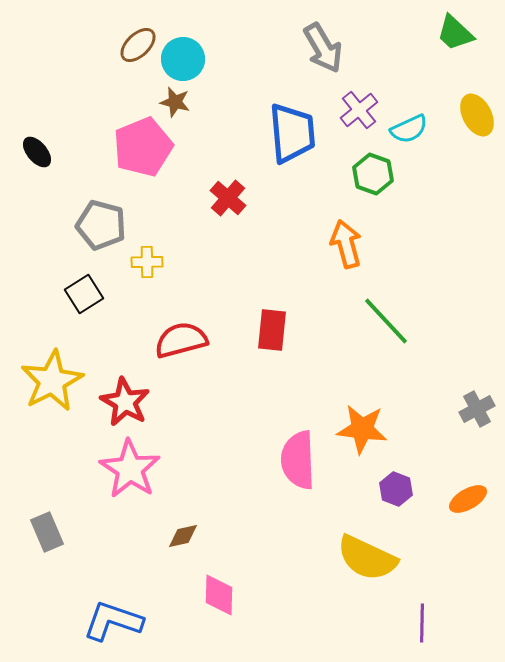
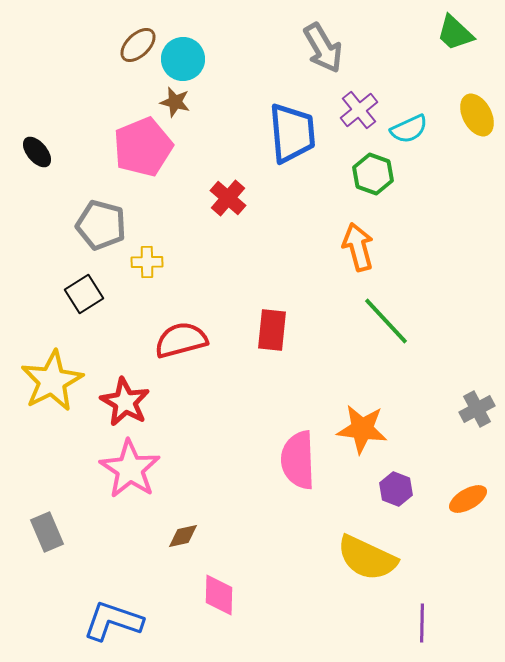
orange arrow: moved 12 px right, 3 px down
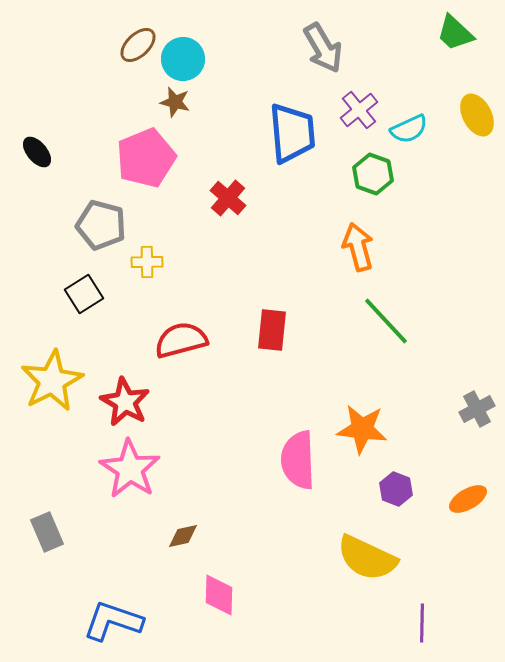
pink pentagon: moved 3 px right, 11 px down
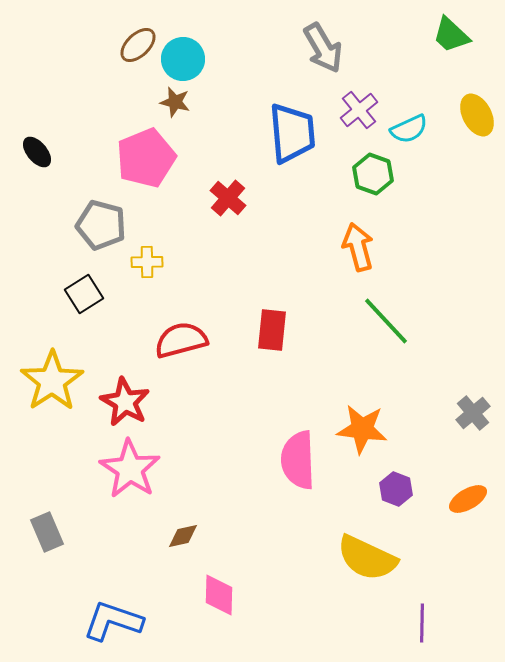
green trapezoid: moved 4 px left, 2 px down
yellow star: rotated 6 degrees counterclockwise
gray cross: moved 4 px left, 4 px down; rotated 12 degrees counterclockwise
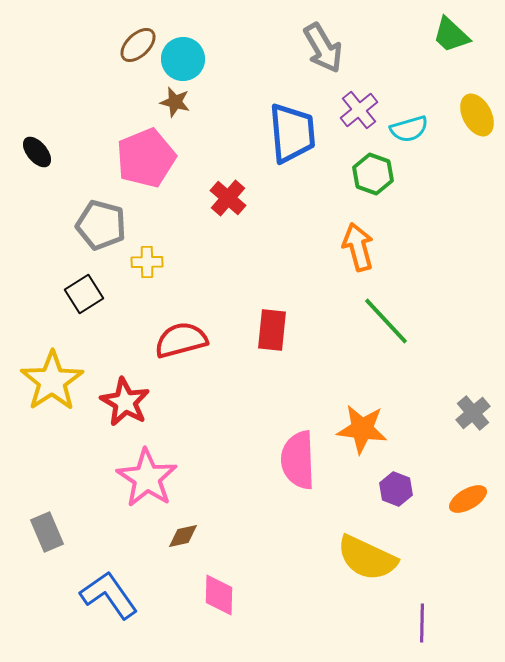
cyan semicircle: rotated 9 degrees clockwise
pink star: moved 17 px right, 9 px down
blue L-shape: moved 4 px left, 26 px up; rotated 36 degrees clockwise
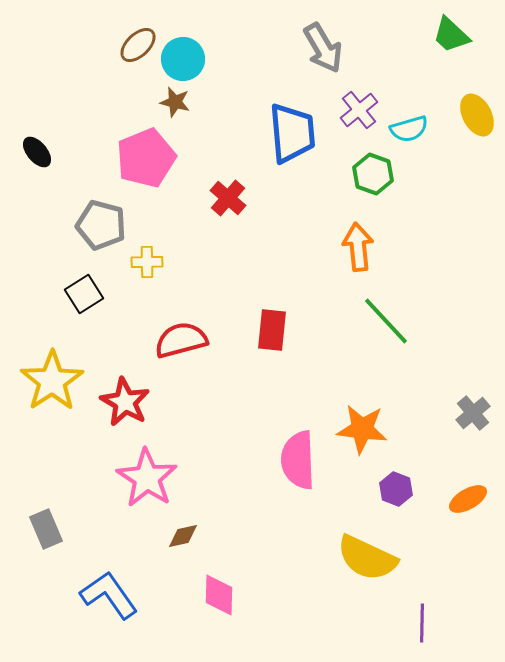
orange arrow: rotated 9 degrees clockwise
gray rectangle: moved 1 px left, 3 px up
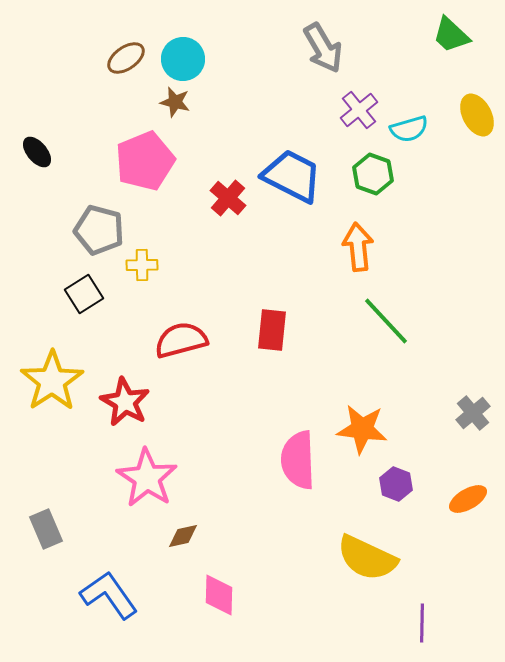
brown ellipse: moved 12 px left, 13 px down; rotated 9 degrees clockwise
blue trapezoid: moved 43 px down; rotated 58 degrees counterclockwise
pink pentagon: moved 1 px left, 3 px down
gray pentagon: moved 2 px left, 5 px down
yellow cross: moved 5 px left, 3 px down
purple hexagon: moved 5 px up
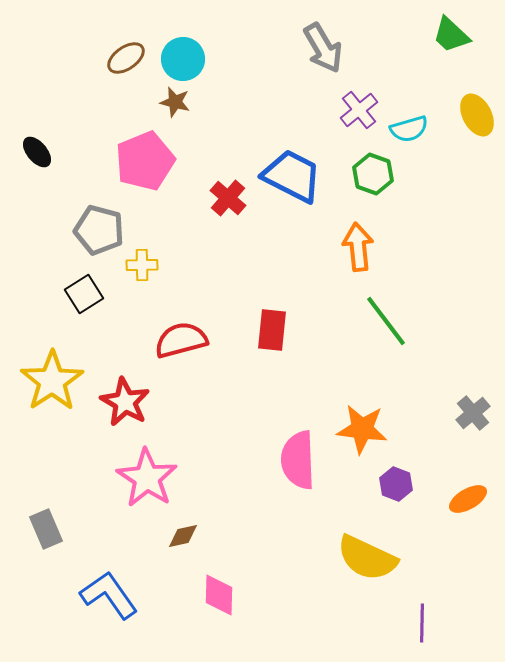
green line: rotated 6 degrees clockwise
